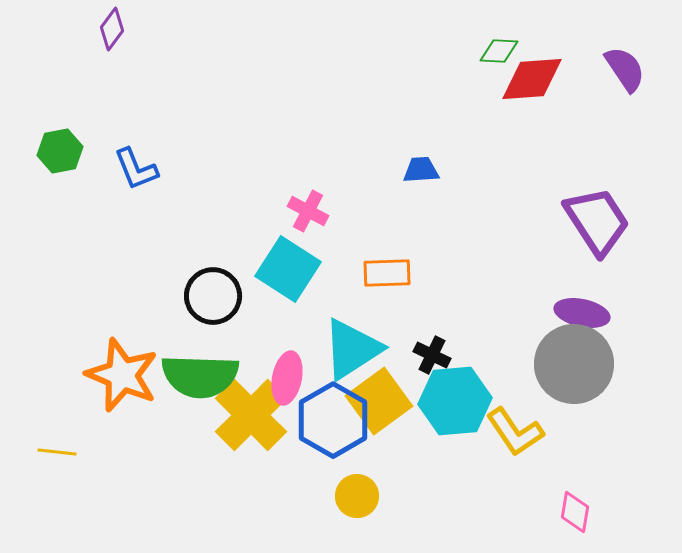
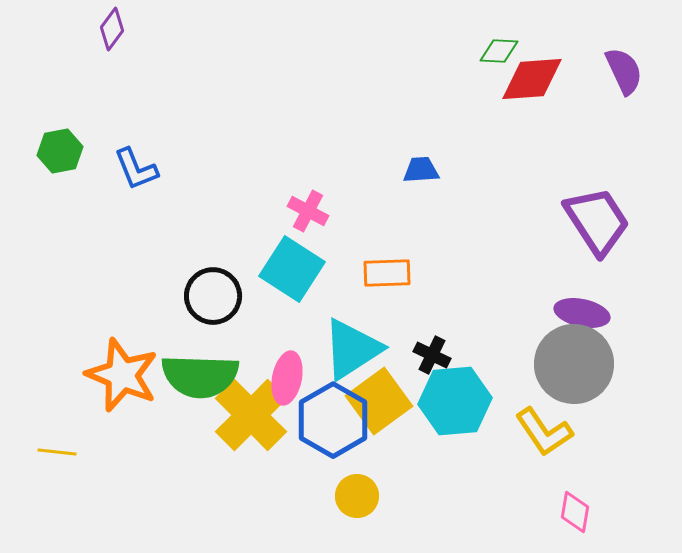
purple semicircle: moved 1 px left, 2 px down; rotated 9 degrees clockwise
cyan square: moved 4 px right
yellow L-shape: moved 29 px right
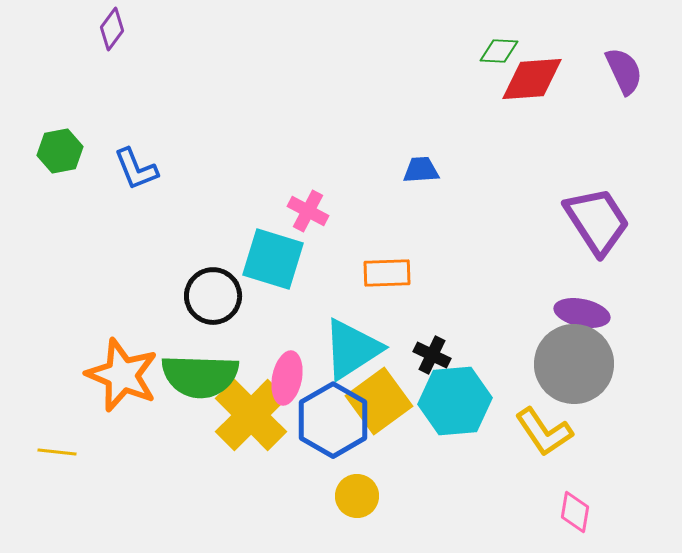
cyan square: moved 19 px left, 10 px up; rotated 16 degrees counterclockwise
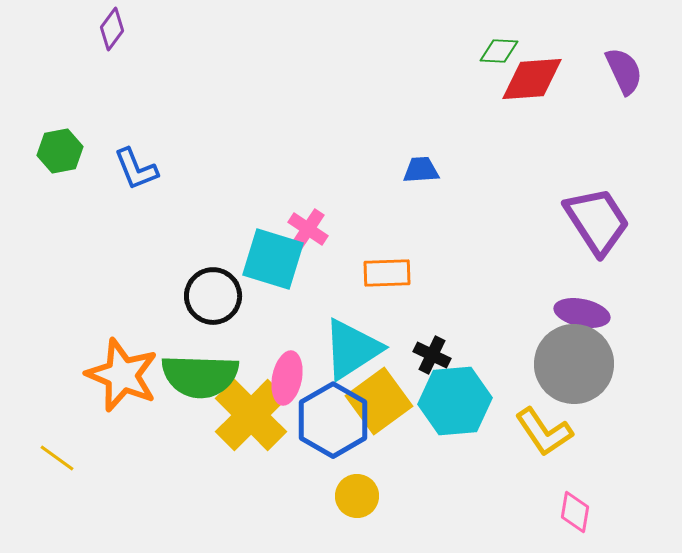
pink cross: moved 18 px down; rotated 6 degrees clockwise
yellow line: moved 6 px down; rotated 30 degrees clockwise
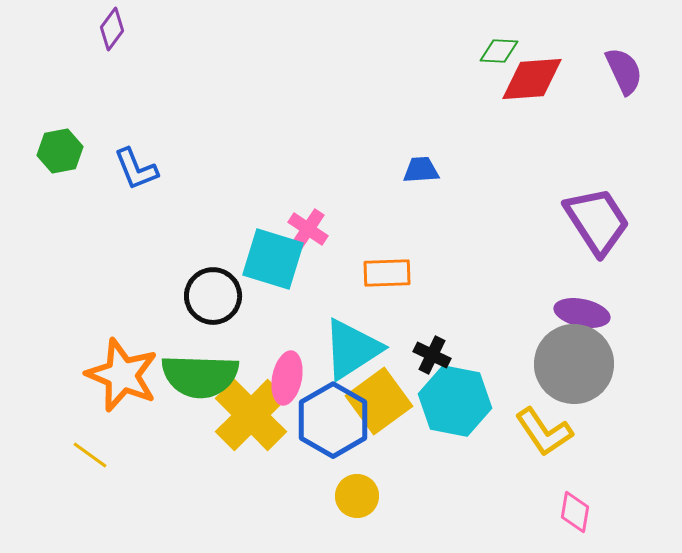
cyan hexagon: rotated 16 degrees clockwise
yellow line: moved 33 px right, 3 px up
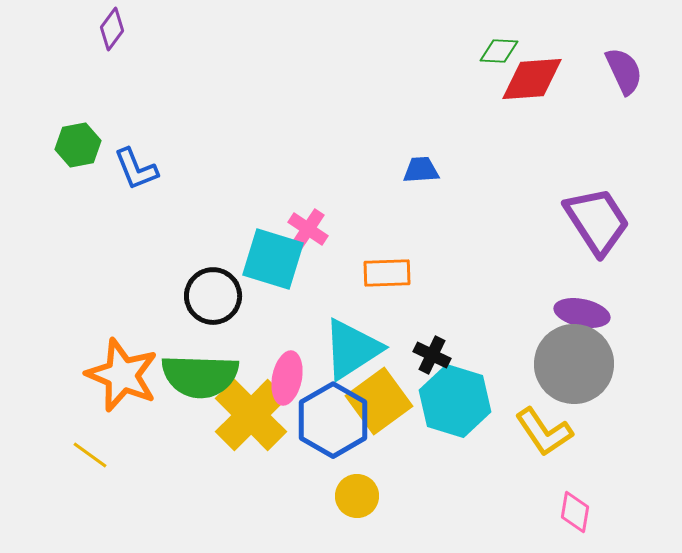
green hexagon: moved 18 px right, 6 px up
cyan hexagon: rotated 6 degrees clockwise
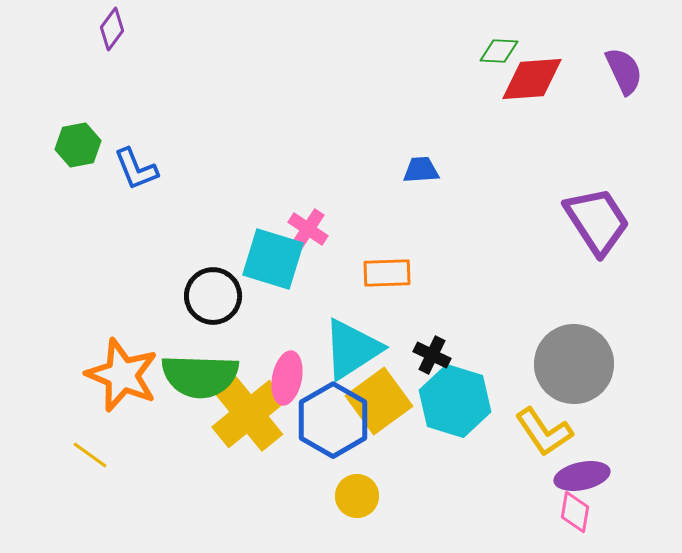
purple ellipse: moved 163 px down; rotated 24 degrees counterclockwise
yellow cross: moved 2 px left, 1 px up; rotated 6 degrees clockwise
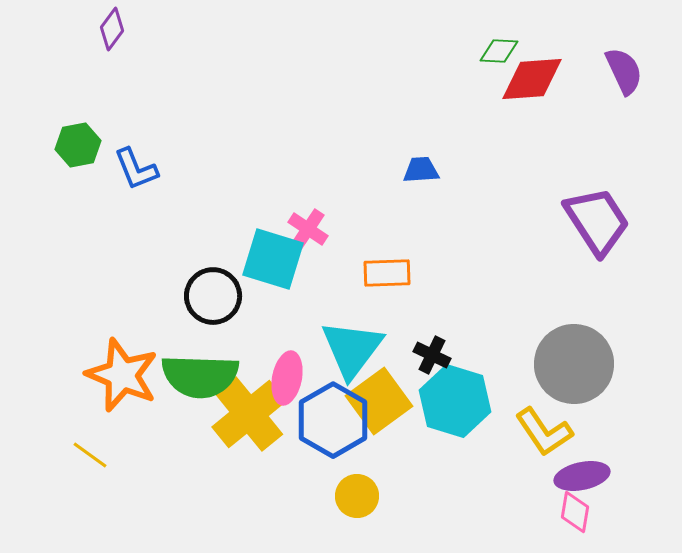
cyan triangle: rotated 20 degrees counterclockwise
